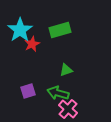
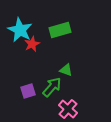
cyan star: rotated 10 degrees counterclockwise
green triangle: rotated 40 degrees clockwise
green arrow: moved 6 px left, 6 px up; rotated 115 degrees clockwise
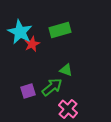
cyan star: moved 2 px down
green arrow: rotated 10 degrees clockwise
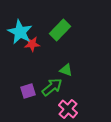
green rectangle: rotated 30 degrees counterclockwise
red star: rotated 21 degrees clockwise
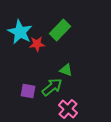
red star: moved 5 px right
purple square: rotated 28 degrees clockwise
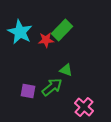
green rectangle: moved 2 px right
red star: moved 9 px right, 4 px up
pink cross: moved 16 px right, 2 px up
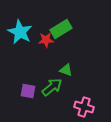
green rectangle: moved 1 px left, 1 px up; rotated 15 degrees clockwise
pink cross: rotated 24 degrees counterclockwise
